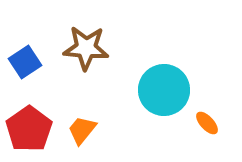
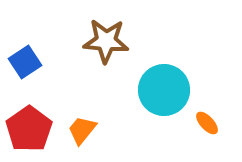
brown star: moved 20 px right, 7 px up
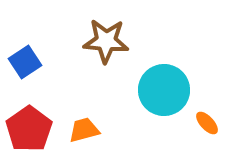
orange trapezoid: moved 2 px right; rotated 36 degrees clockwise
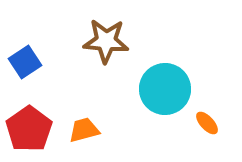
cyan circle: moved 1 px right, 1 px up
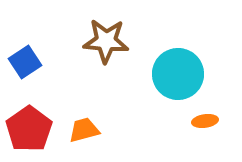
cyan circle: moved 13 px right, 15 px up
orange ellipse: moved 2 px left, 2 px up; rotated 55 degrees counterclockwise
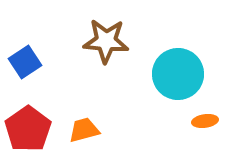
red pentagon: moved 1 px left
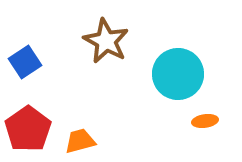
brown star: rotated 24 degrees clockwise
orange trapezoid: moved 4 px left, 11 px down
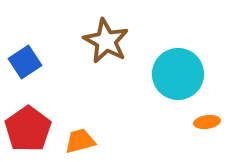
orange ellipse: moved 2 px right, 1 px down
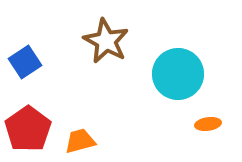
orange ellipse: moved 1 px right, 2 px down
